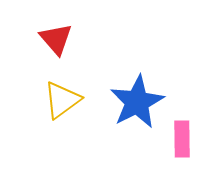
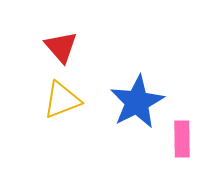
red triangle: moved 5 px right, 8 px down
yellow triangle: rotated 15 degrees clockwise
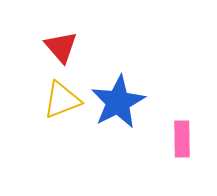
blue star: moved 19 px left
